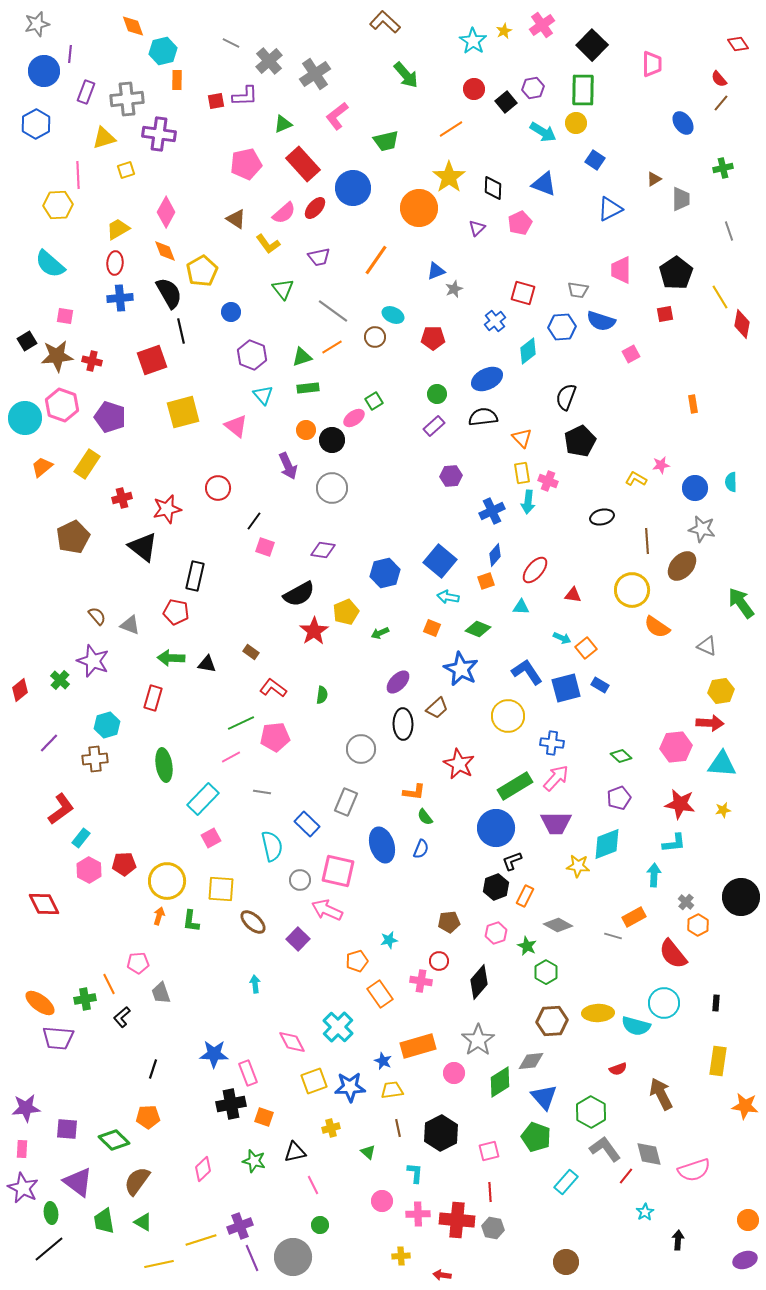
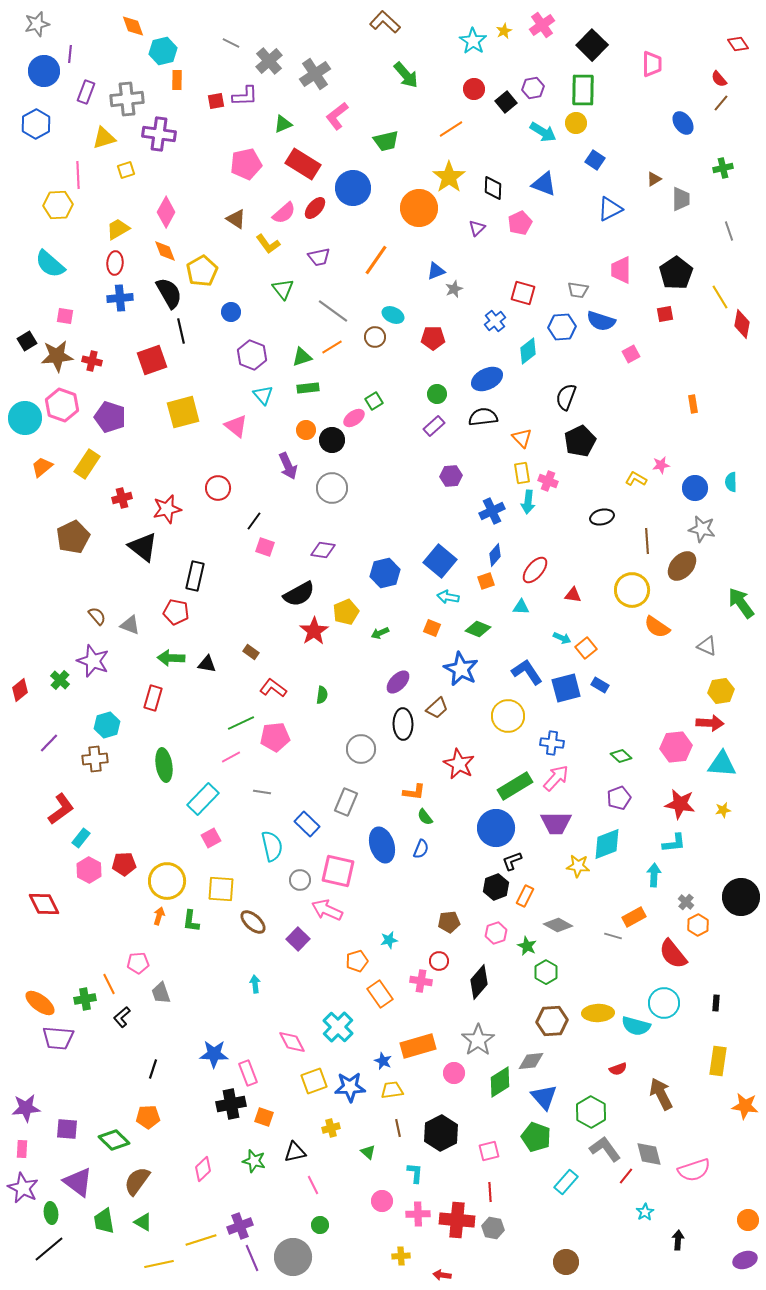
red rectangle at (303, 164): rotated 16 degrees counterclockwise
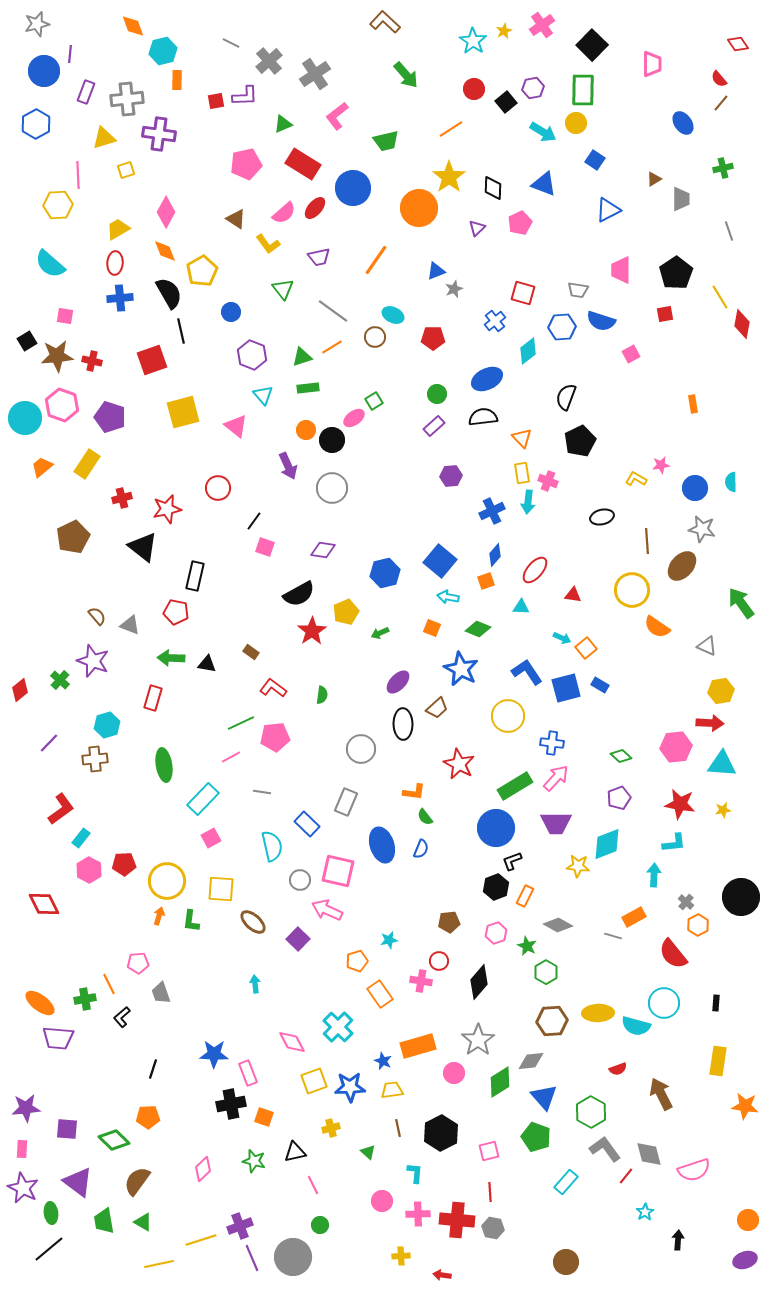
blue triangle at (610, 209): moved 2 px left, 1 px down
red star at (314, 631): moved 2 px left
